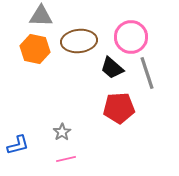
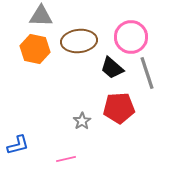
gray star: moved 20 px right, 11 px up
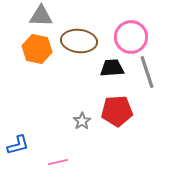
brown ellipse: rotated 12 degrees clockwise
orange hexagon: moved 2 px right
black trapezoid: rotated 135 degrees clockwise
gray line: moved 1 px up
red pentagon: moved 2 px left, 3 px down
pink line: moved 8 px left, 3 px down
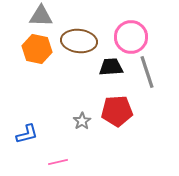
black trapezoid: moved 1 px left, 1 px up
blue L-shape: moved 9 px right, 11 px up
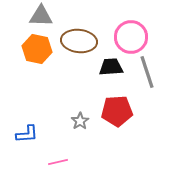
gray star: moved 2 px left
blue L-shape: rotated 10 degrees clockwise
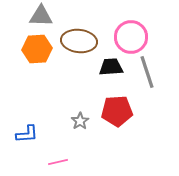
orange hexagon: rotated 16 degrees counterclockwise
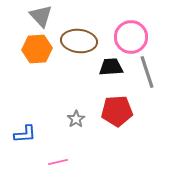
gray triangle: rotated 45 degrees clockwise
gray star: moved 4 px left, 2 px up
blue L-shape: moved 2 px left
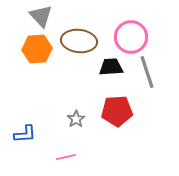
pink line: moved 8 px right, 5 px up
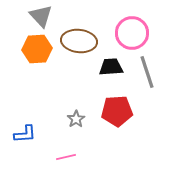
pink circle: moved 1 px right, 4 px up
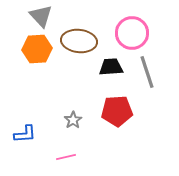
gray star: moved 3 px left, 1 px down
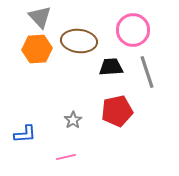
gray triangle: moved 1 px left, 1 px down
pink circle: moved 1 px right, 3 px up
red pentagon: rotated 8 degrees counterclockwise
